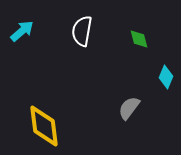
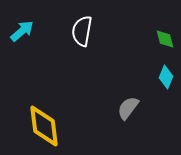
green diamond: moved 26 px right
gray semicircle: moved 1 px left
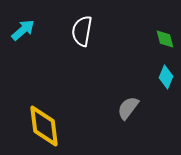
cyan arrow: moved 1 px right, 1 px up
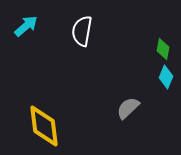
cyan arrow: moved 3 px right, 4 px up
green diamond: moved 2 px left, 10 px down; rotated 25 degrees clockwise
gray semicircle: rotated 10 degrees clockwise
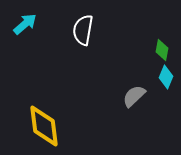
cyan arrow: moved 1 px left, 2 px up
white semicircle: moved 1 px right, 1 px up
green diamond: moved 1 px left, 1 px down
gray semicircle: moved 6 px right, 12 px up
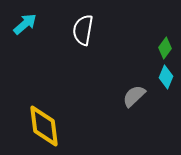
green diamond: moved 3 px right, 2 px up; rotated 25 degrees clockwise
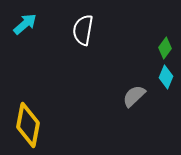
yellow diamond: moved 16 px left, 1 px up; rotated 18 degrees clockwise
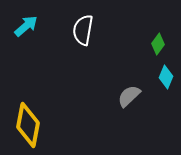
cyan arrow: moved 1 px right, 2 px down
green diamond: moved 7 px left, 4 px up
gray semicircle: moved 5 px left
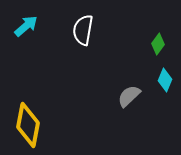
cyan diamond: moved 1 px left, 3 px down
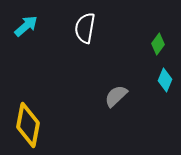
white semicircle: moved 2 px right, 2 px up
gray semicircle: moved 13 px left
